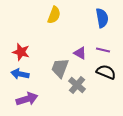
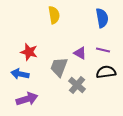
yellow semicircle: rotated 30 degrees counterclockwise
red star: moved 8 px right
gray trapezoid: moved 1 px left, 1 px up
black semicircle: rotated 30 degrees counterclockwise
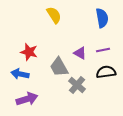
yellow semicircle: rotated 24 degrees counterclockwise
purple line: rotated 24 degrees counterclockwise
gray trapezoid: rotated 50 degrees counterclockwise
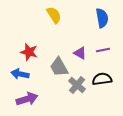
black semicircle: moved 4 px left, 7 px down
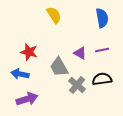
purple line: moved 1 px left
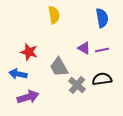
yellow semicircle: rotated 24 degrees clockwise
purple triangle: moved 4 px right, 5 px up
blue arrow: moved 2 px left
purple arrow: moved 1 px right, 2 px up
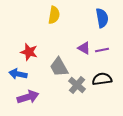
yellow semicircle: rotated 18 degrees clockwise
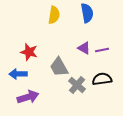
blue semicircle: moved 15 px left, 5 px up
blue arrow: rotated 12 degrees counterclockwise
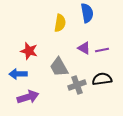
yellow semicircle: moved 6 px right, 8 px down
red star: moved 1 px up
gray cross: rotated 30 degrees clockwise
